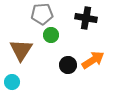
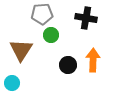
orange arrow: rotated 55 degrees counterclockwise
cyan circle: moved 1 px down
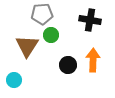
black cross: moved 4 px right, 2 px down
brown triangle: moved 6 px right, 4 px up
cyan circle: moved 2 px right, 3 px up
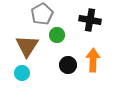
gray pentagon: rotated 25 degrees counterclockwise
green circle: moved 6 px right
cyan circle: moved 8 px right, 7 px up
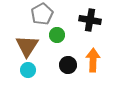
cyan circle: moved 6 px right, 3 px up
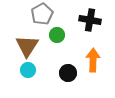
black circle: moved 8 px down
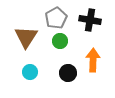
gray pentagon: moved 14 px right, 4 px down
green circle: moved 3 px right, 6 px down
brown triangle: moved 1 px left, 9 px up
cyan circle: moved 2 px right, 2 px down
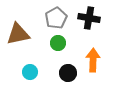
black cross: moved 1 px left, 2 px up
brown triangle: moved 8 px left, 3 px up; rotated 45 degrees clockwise
green circle: moved 2 px left, 2 px down
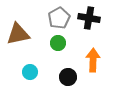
gray pentagon: moved 3 px right
black circle: moved 4 px down
